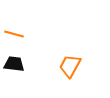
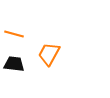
orange trapezoid: moved 21 px left, 12 px up
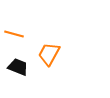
black trapezoid: moved 4 px right, 3 px down; rotated 15 degrees clockwise
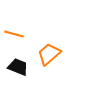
orange trapezoid: rotated 20 degrees clockwise
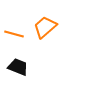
orange trapezoid: moved 4 px left, 27 px up
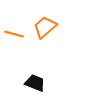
black trapezoid: moved 17 px right, 16 px down
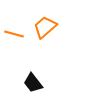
black trapezoid: moved 2 px left; rotated 150 degrees counterclockwise
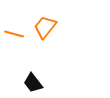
orange trapezoid: rotated 10 degrees counterclockwise
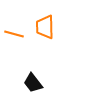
orange trapezoid: rotated 40 degrees counterclockwise
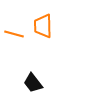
orange trapezoid: moved 2 px left, 1 px up
